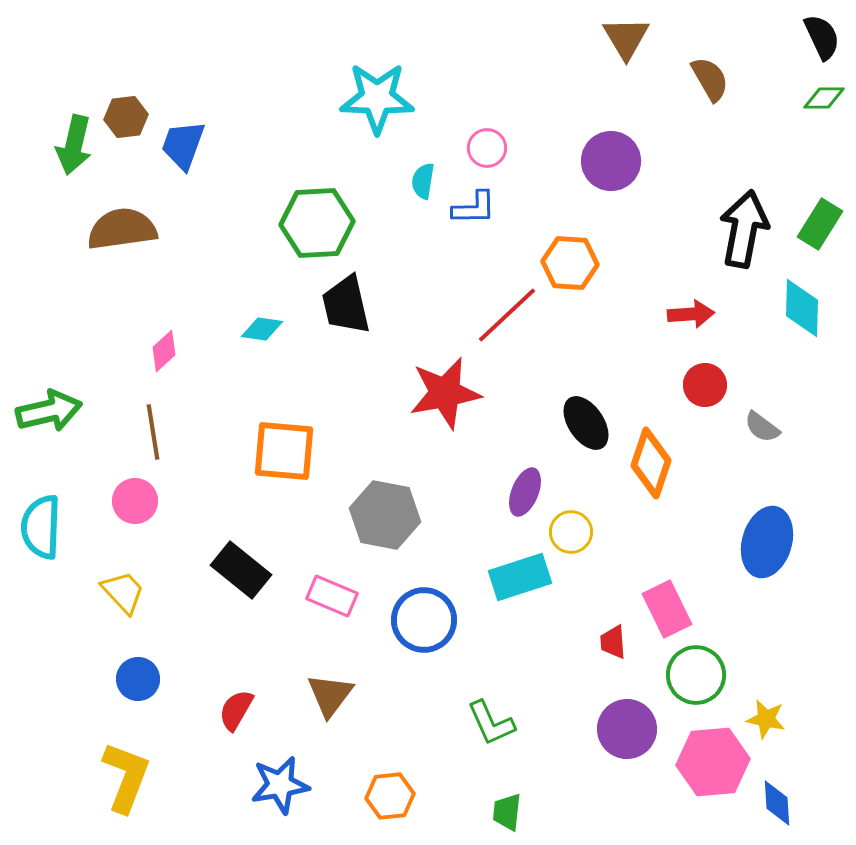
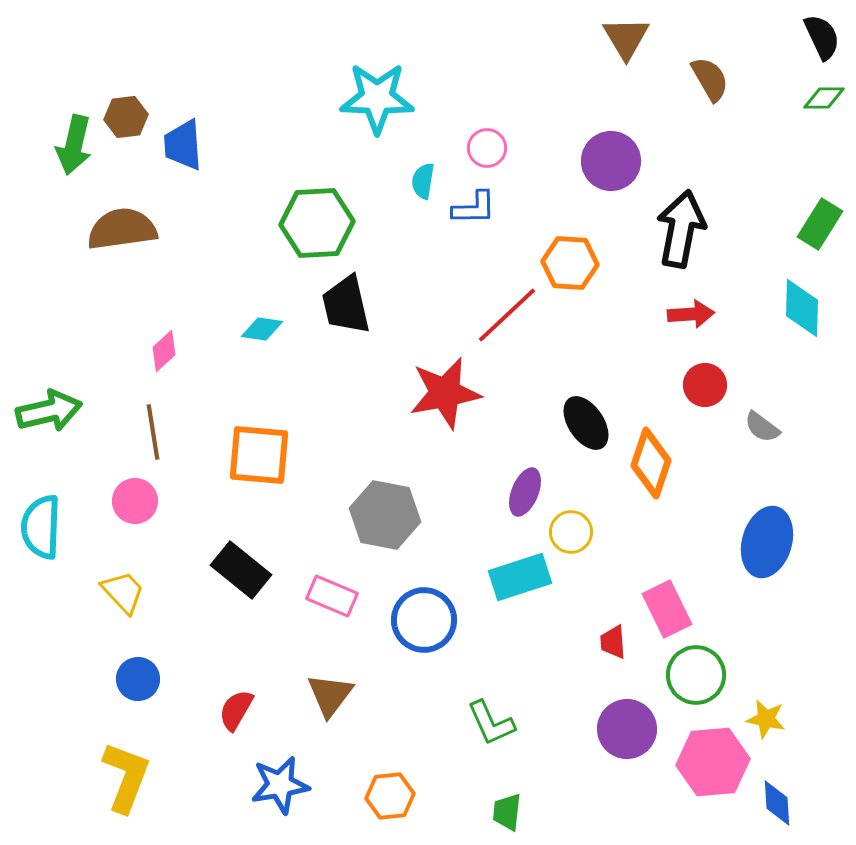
blue trapezoid at (183, 145): rotated 24 degrees counterclockwise
black arrow at (744, 229): moved 63 px left
orange square at (284, 451): moved 25 px left, 4 px down
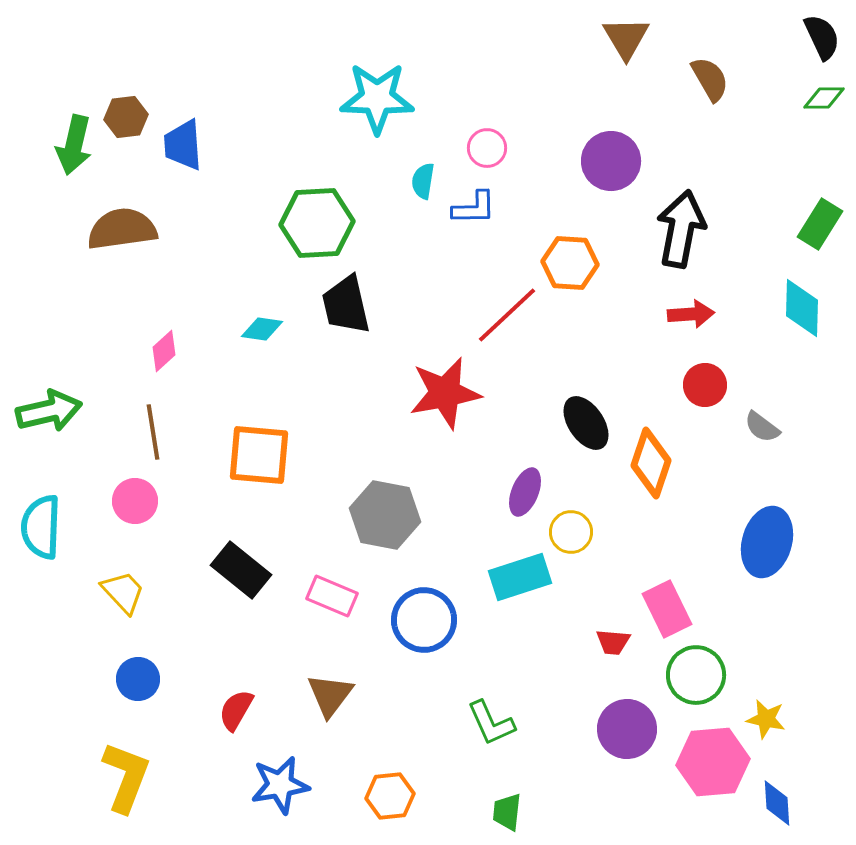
red trapezoid at (613, 642): rotated 81 degrees counterclockwise
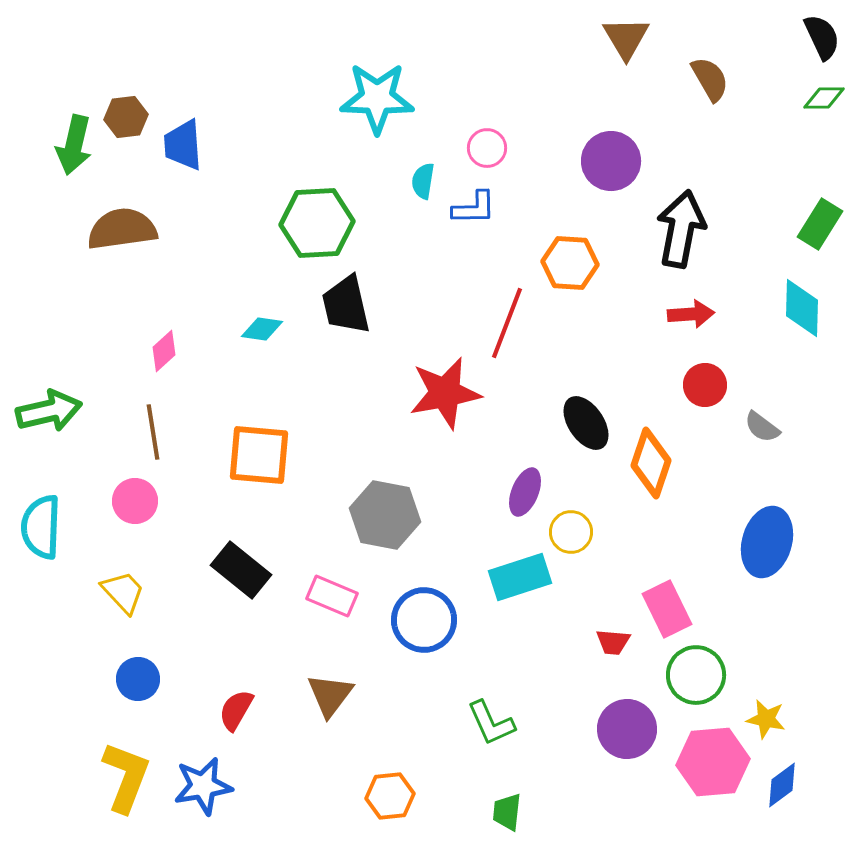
red line at (507, 315): moved 8 px down; rotated 26 degrees counterclockwise
blue star at (280, 785): moved 77 px left, 1 px down
blue diamond at (777, 803): moved 5 px right, 18 px up; rotated 57 degrees clockwise
